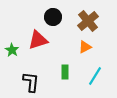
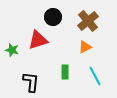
green star: rotated 16 degrees counterclockwise
cyan line: rotated 60 degrees counterclockwise
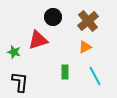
green star: moved 2 px right, 2 px down
black L-shape: moved 11 px left
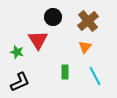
red triangle: rotated 45 degrees counterclockwise
orange triangle: rotated 24 degrees counterclockwise
green star: moved 3 px right
black L-shape: rotated 60 degrees clockwise
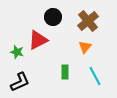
red triangle: rotated 35 degrees clockwise
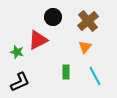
green rectangle: moved 1 px right
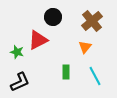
brown cross: moved 4 px right
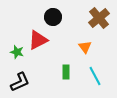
brown cross: moved 7 px right, 3 px up
orange triangle: rotated 16 degrees counterclockwise
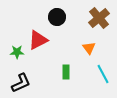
black circle: moved 4 px right
orange triangle: moved 4 px right, 1 px down
green star: rotated 16 degrees counterclockwise
cyan line: moved 8 px right, 2 px up
black L-shape: moved 1 px right, 1 px down
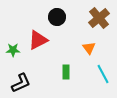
green star: moved 4 px left, 2 px up
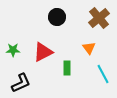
red triangle: moved 5 px right, 12 px down
green rectangle: moved 1 px right, 4 px up
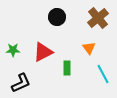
brown cross: moved 1 px left
